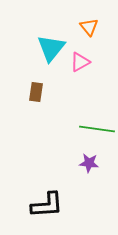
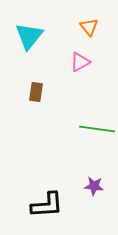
cyan triangle: moved 22 px left, 12 px up
purple star: moved 5 px right, 23 px down
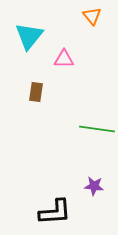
orange triangle: moved 3 px right, 11 px up
pink triangle: moved 16 px left, 3 px up; rotated 30 degrees clockwise
black L-shape: moved 8 px right, 7 px down
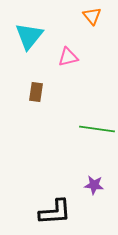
pink triangle: moved 4 px right, 2 px up; rotated 15 degrees counterclockwise
purple star: moved 1 px up
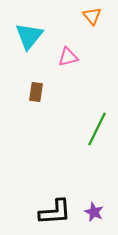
green line: rotated 72 degrees counterclockwise
purple star: moved 27 px down; rotated 18 degrees clockwise
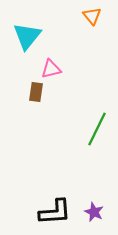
cyan triangle: moved 2 px left
pink triangle: moved 17 px left, 12 px down
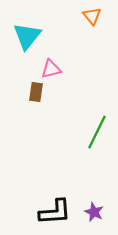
green line: moved 3 px down
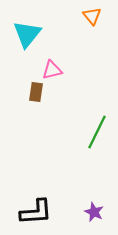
cyan triangle: moved 2 px up
pink triangle: moved 1 px right, 1 px down
black L-shape: moved 19 px left
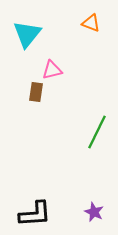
orange triangle: moved 1 px left, 7 px down; rotated 30 degrees counterclockwise
black L-shape: moved 1 px left, 2 px down
